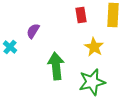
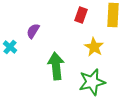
red rectangle: rotated 28 degrees clockwise
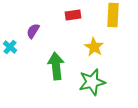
red rectangle: moved 8 px left; rotated 63 degrees clockwise
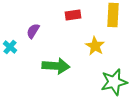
yellow star: moved 1 px right, 1 px up
green arrow: rotated 100 degrees clockwise
green star: moved 22 px right
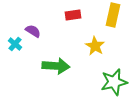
yellow rectangle: rotated 10 degrees clockwise
purple semicircle: rotated 91 degrees clockwise
cyan cross: moved 5 px right, 3 px up
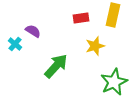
red rectangle: moved 8 px right, 3 px down
yellow star: rotated 24 degrees clockwise
green arrow: rotated 52 degrees counterclockwise
green star: rotated 12 degrees counterclockwise
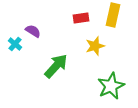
green star: moved 3 px left, 4 px down
